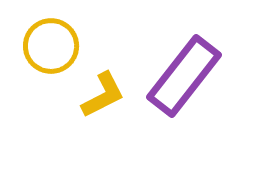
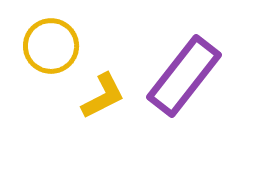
yellow L-shape: moved 1 px down
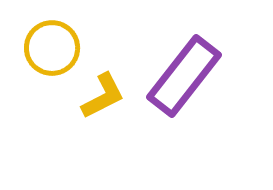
yellow circle: moved 1 px right, 2 px down
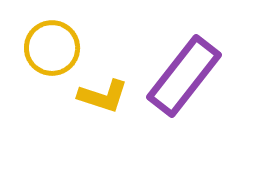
yellow L-shape: rotated 45 degrees clockwise
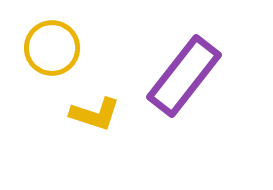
yellow L-shape: moved 8 px left, 18 px down
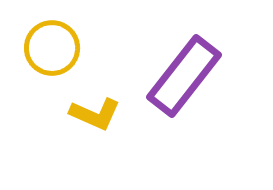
yellow L-shape: rotated 6 degrees clockwise
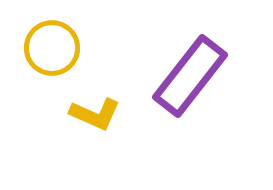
purple rectangle: moved 6 px right
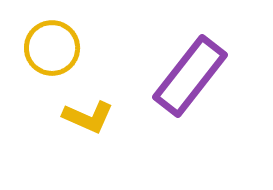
yellow L-shape: moved 7 px left, 3 px down
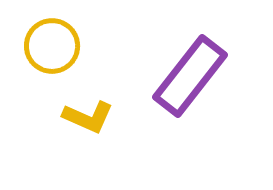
yellow circle: moved 2 px up
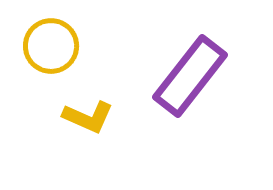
yellow circle: moved 1 px left
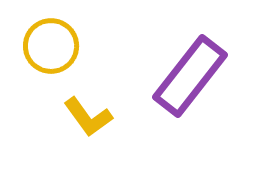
yellow L-shape: rotated 30 degrees clockwise
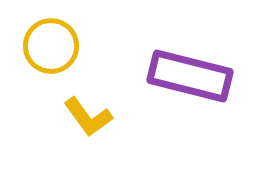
purple rectangle: rotated 66 degrees clockwise
